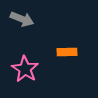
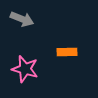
pink star: rotated 16 degrees counterclockwise
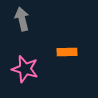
gray arrow: rotated 125 degrees counterclockwise
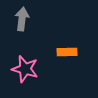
gray arrow: rotated 20 degrees clockwise
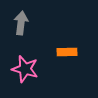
gray arrow: moved 1 px left, 4 px down
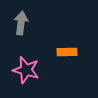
pink star: moved 1 px right, 1 px down
